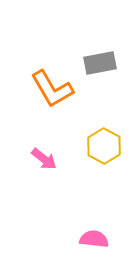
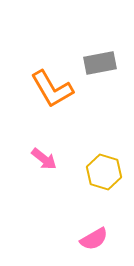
yellow hexagon: moved 26 px down; rotated 12 degrees counterclockwise
pink semicircle: rotated 144 degrees clockwise
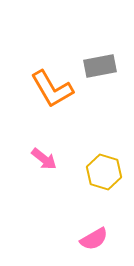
gray rectangle: moved 3 px down
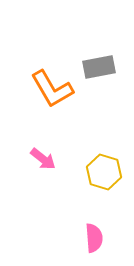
gray rectangle: moved 1 px left, 1 px down
pink arrow: moved 1 px left
pink semicircle: moved 1 px up; rotated 64 degrees counterclockwise
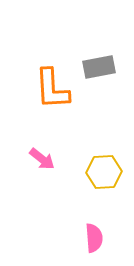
orange L-shape: rotated 27 degrees clockwise
pink arrow: moved 1 px left
yellow hexagon: rotated 20 degrees counterclockwise
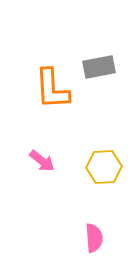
pink arrow: moved 2 px down
yellow hexagon: moved 5 px up
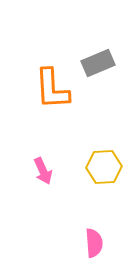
gray rectangle: moved 1 px left, 4 px up; rotated 12 degrees counterclockwise
pink arrow: moved 1 px right, 10 px down; rotated 28 degrees clockwise
pink semicircle: moved 5 px down
